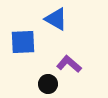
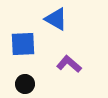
blue square: moved 2 px down
black circle: moved 23 px left
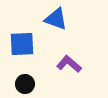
blue triangle: rotated 10 degrees counterclockwise
blue square: moved 1 px left
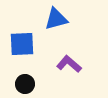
blue triangle: rotated 35 degrees counterclockwise
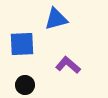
purple L-shape: moved 1 px left, 1 px down
black circle: moved 1 px down
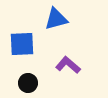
black circle: moved 3 px right, 2 px up
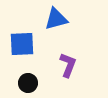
purple L-shape: rotated 70 degrees clockwise
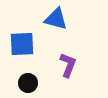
blue triangle: rotated 30 degrees clockwise
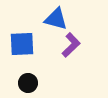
purple L-shape: moved 3 px right, 20 px up; rotated 25 degrees clockwise
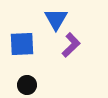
blue triangle: rotated 45 degrees clockwise
black circle: moved 1 px left, 2 px down
